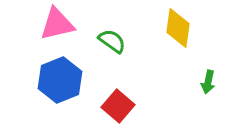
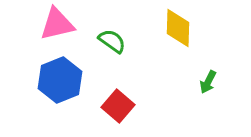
yellow diamond: rotated 6 degrees counterclockwise
green arrow: rotated 15 degrees clockwise
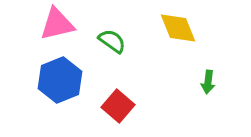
yellow diamond: rotated 24 degrees counterclockwise
green arrow: rotated 20 degrees counterclockwise
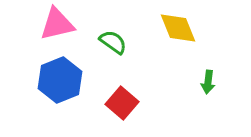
green semicircle: moved 1 px right, 1 px down
red square: moved 4 px right, 3 px up
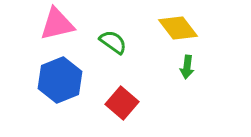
yellow diamond: rotated 15 degrees counterclockwise
green arrow: moved 21 px left, 15 px up
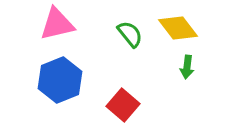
green semicircle: moved 17 px right, 8 px up; rotated 16 degrees clockwise
red square: moved 1 px right, 2 px down
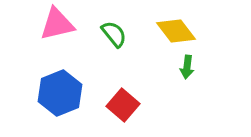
yellow diamond: moved 2 px left, 3 px down
green semicircle: moved 16 px left
blue hexagon: moved 13 px down
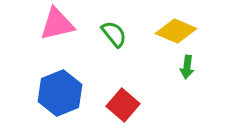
yellow diamond: rotated 30 degrees counterclockwise
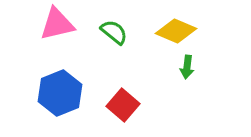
green semicircle: moved 2 px up; rotated 12 degrees counterclockwise
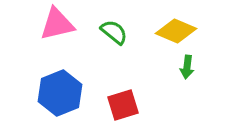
red square: rotated 32 degrees clockwise
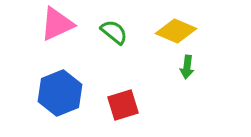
pink triangle: rotated 12 degrees counterclockwise
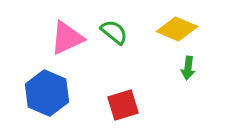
pink triangle: moved 10 px right, 14 px down
yellow diamond: moved 1 px right, 2 px up
green arrow: moved 1 px right, 1 px down
blue hexagon: moved 13 px left; rotated 15 degrees counterclockwise
